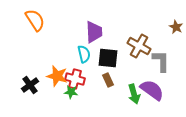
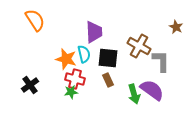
orange star: moved 9 px right, 17 px up
green star: rotated 16 degrees counterclockwise
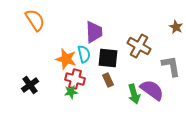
gray L-shape: moved 10 px right, 5 px down; rotated 10 degrees counterclockwise
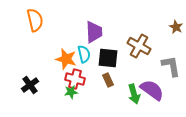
orange semicircle: rotated 20 degrees clockwise
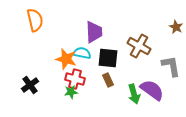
cyan semicircle: moved 2 px left, 1 px up; rotated 66 degrees counterclockwise
